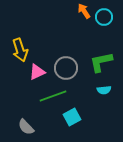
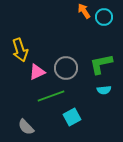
green L-shape: moved 2 px down
green line: moved 2 px left
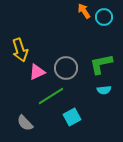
green line: rotated 12 degrees counterclockwise
gray semicircle: moved 1 px left, 4 px up
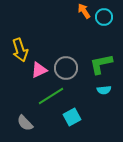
pink triangle: moved 2 px right, 2 px up
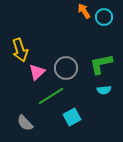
pink triangle: moved 2 px left, 2 px down; rotated 18 degrees counterclockwise
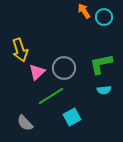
gray circle: moved 2 px left
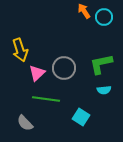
pink triangle: moved 1 px down
green line: moved 5 px left, 3 px down; rotated 40 degrees clockwise
cyan square: moved 9 px right; rotated 30 degrees counterclockwise
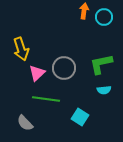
orange arrow: rotated 42 degrees clockwise
yellow arrow: moved 1 px right, 1 px up
cyan square: moved 1 px left
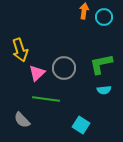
yellow arrow: moved 1 px left, 1 px down
cyan square: moved 1 px right, 8 px down
gray semicircle: moved 3 px left, 3 px up
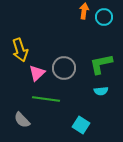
cyan semicircle: moved 3 px left, 1 px down
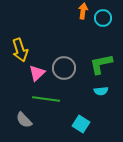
orange arrow: moved 1 px left
cyan circle: moved 1 px left, 1 px down
gray semicircle: moved 2 px right
cyan square: moved 1 px up
